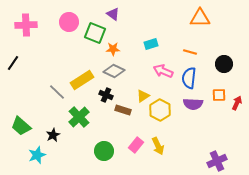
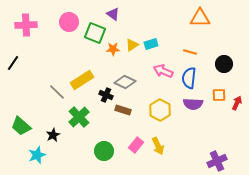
gray diamond: moved 11 px right, 11 px down
yellow triangle: moved 11 px left, 51 px up
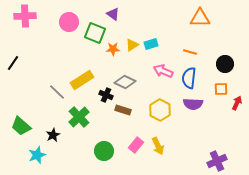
pink cross: moved 1 px left, 9 px up
black circle: moved 1 px right
orange square: moved 2 px right, 6 px up
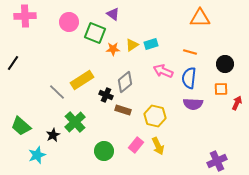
gray diamond: rotated 65 degrees counterclockwise
yellow hexagon: moved 5 px left, 6 px down; rotated 15 degrees counterclockwise
green cross: moved 4 px left, 5 px down
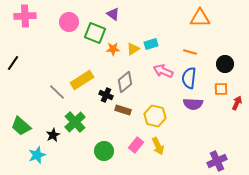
yellow triangle: moved 1 px right, 4 px down
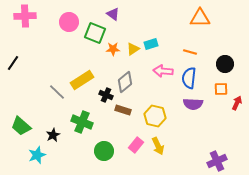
pink arrow: rotated 18 degrees counterclockwise
green cross: moved 7 px right; rotated 25 degrees counterclockwise
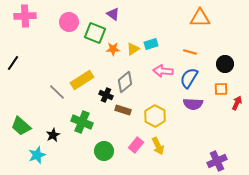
blue semicircle: rotated 25 degrees clockwise
yellow hexagon: rotated 15 degrees clockwise
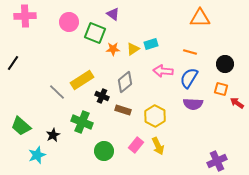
orange square: rotated 16 degrees clockwise
black cross: moved 4 px left, 1 px down
red arrow: rotated 80 degrees counterclockwise
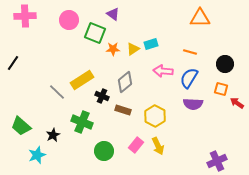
pink circle: moved 2 px up
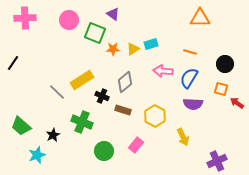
pink cross: moved 2 px down
yellow arrow: moved 25 px right, 9 px up
